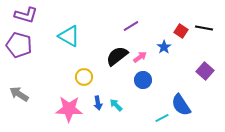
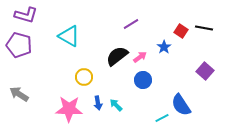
purple line: moved 2 px up
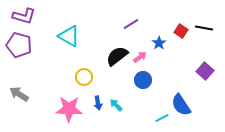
purple L-shape: moved 2 px left, 1 px down
blue star: moved 5 px left, 4 px up
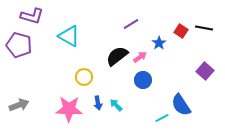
purple L-shape: moved 8 px right
gray arrow: moved 11 px down; rotated 126 degrees clockwise
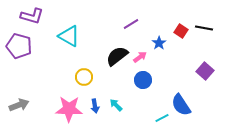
purple pentagon: moved 1 px down
blue arrow: moved 3 px left, 3 px down
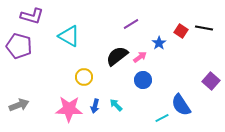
purple square: moved 6 px right, 10 px down
blue arrow: rotated 24 degrees clockwise
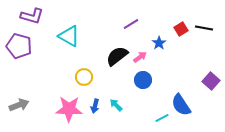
red square: moved 2 px up; rotated 24 degrees clockwise
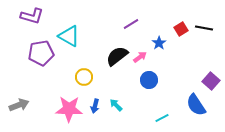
purple pentagon: moved 22 px right, 7 px down; rotated 25 degrees counterclockwise
blue circle: moved 6 px right
blue semicircle: moved 15 px right
